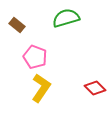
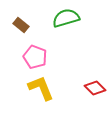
brown rectangle: moved 4 px right
yellow L-shape: rotated 56 degrees counterclockwise
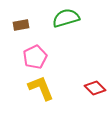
brown rectangle: rotated 49 degrees counterclockwise
pink pentagon: rotated 25 degrees clockwise
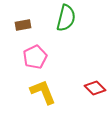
green semicircle: rotated 120 degrees clockwise
brown rectangle: moved 2 px right
yellow L-shape: moved 2 px right, 4 px down
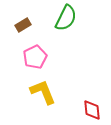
green semicircle: rotated 12 degrees clockwise
brown rectangle: rotated 21 degrees counterclockwise
red diamond: moved 3 px left, 22 px down; rotated 40 degrees clockwise
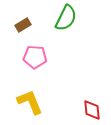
pink pentagon: rotated 30 degrees clockwise
yellow L-shape: moved 13 px left, 10 px down
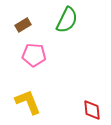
green semicircle: moved 1 px right, 2 px down
pink pentagon: moved 1 px left, 2 px up
yellow L-shape: moved 2 px left
